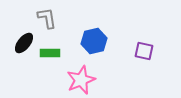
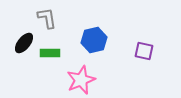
blue hexagon: moved 1 px up
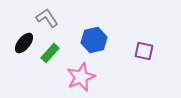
gray L-shape: rotated 25 degrees counterclockwise
green rectangle: rotated 48 degrees counterclockwise
pink star: moved 3 px up
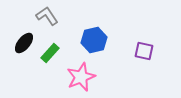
gray L-shape: moved 2 px up
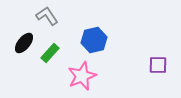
purple square: moved 14 px right, 14 px down; rotated 12 degrees counterclockwise
pink star: moved 1 px right, 1 px up
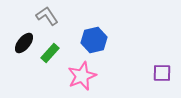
purple square: moved 4 px right, 8 px down
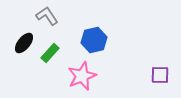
purple square: moved 2 px left, 2 px down
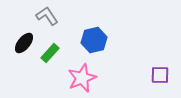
pink star: moved 2 px down
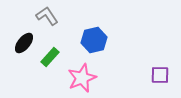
green rectangle: moved 4 px down
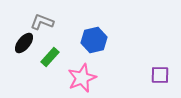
gray L-shape: moved 5 px left, 6 px down; rotated 35 degrees counterclockwise
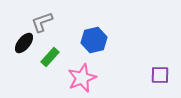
gray L-shape: rotated 40 degrees counterclockwise
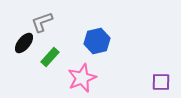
blue hexagon: moved 3 px right, 1 px down
purple square: moved 1 px right, 7 px down
